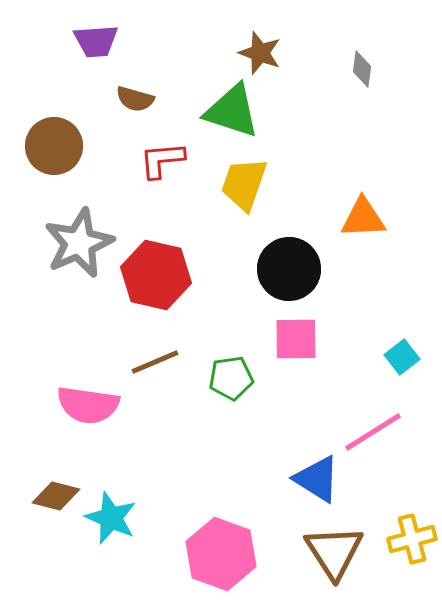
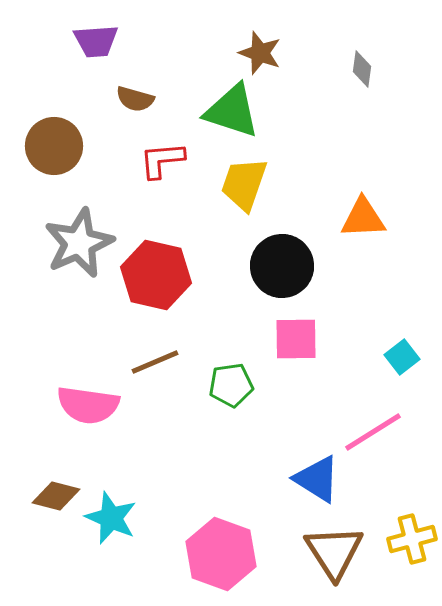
black circle: moved 7 px left, 3 px up
green pentagon: moved 7 px down
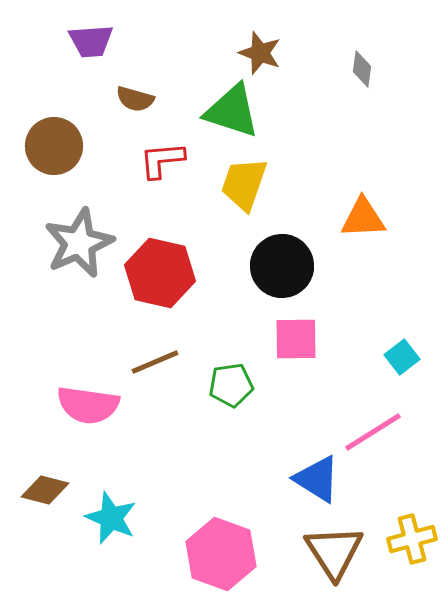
purple trapezoid: moved 5 px left
red hexagon: moved 4 px right, 2 px up
brown diamond: moved 11 px left, 6 px up
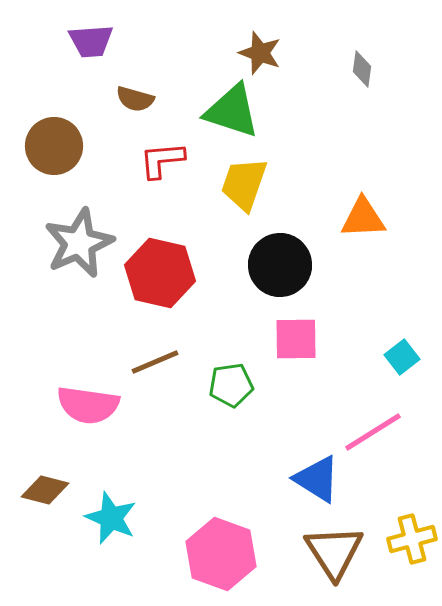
black circle: moved 2 px left, 1 px up
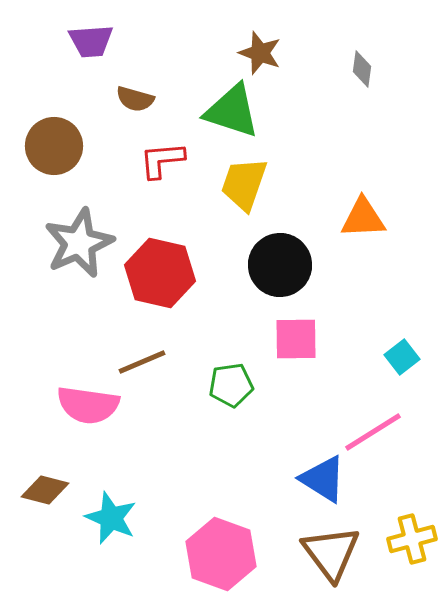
brown line: moved 13 px left
blue triangle: moved 6 px right
brown triangle: moved 3 px left, 1 px down; rotated 4 degrees counterclockwise
